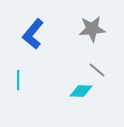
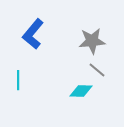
gray star: moved 12 px down
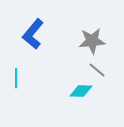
cyan line: moved 2 px left, 2 px up
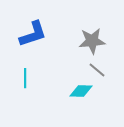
blue L-shape: rotated 148 degrees counterclockwise
cyan line: moved 9 px right
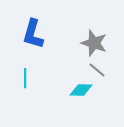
blue L-shape: rotated 124 degrees clockwise
gray star: moved 2 px right, 2 px down; rotated 24 degrees clockwise
cyan diamond: moved 1 px up
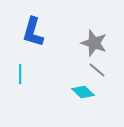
blue L-shape: moved 2 px up
cyan line: moved 5 px left, 4 px up
cyan diamond: moved 2 px right, 2 px down; rotated 40 degrees clockwise
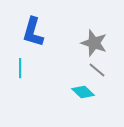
cyan line: moved 6 px up
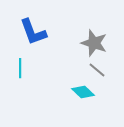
blue L-shape: rotated 36 degrees counterclockwise
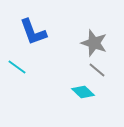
cyan line: moved 3 px left, 1 px up; rotated 54 degrees counterclockwise
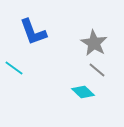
gray star: rotated 12 degrees clockwise
cyan line: moved 3 px left, 1 px down
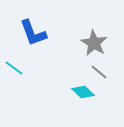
blue L-shape: moved 1 px down
gray line: moved 2 px right, 2 px down
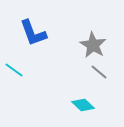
gray star: moved 1 px left, 2 px down
cyan line: moved 2 px down
cyan diamond: moved 13 px down
